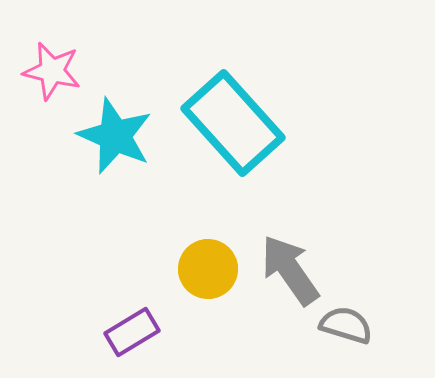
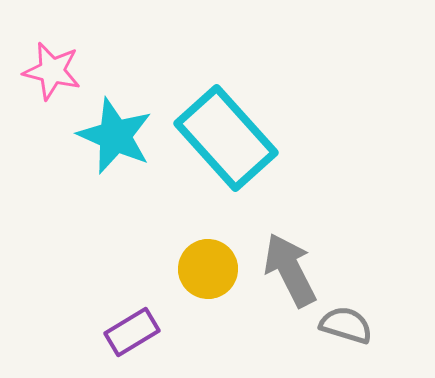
cyan rectangle: moved 7 px left, 15 px down
gray arrow: rotated 8 degrees clockwise
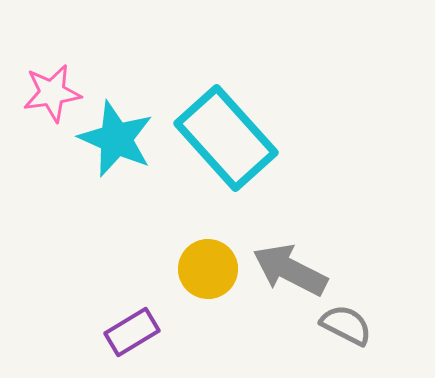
pink star: moved 22 px down; rotated 22 degrees counterclockwise
cyan star: moved 1 px right, 3 px down
gray arrow: rotated 36 degrees counterclockwise
gray semicircle: rotated 10 degrees clockwise
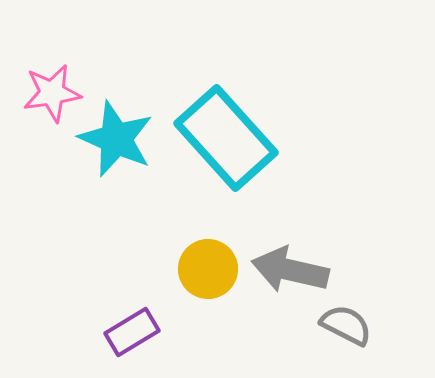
gray arrow: rotated 14 degrees counterclockwise
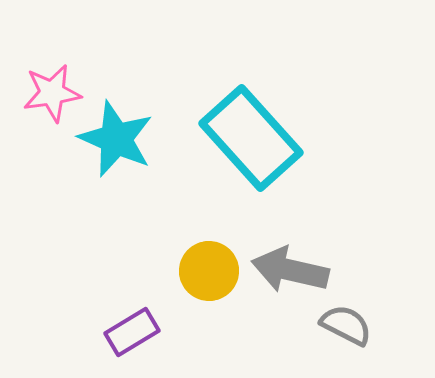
cyan rectangle: moved 25 px right
yellow circle: moved 1 px right, 2 px down
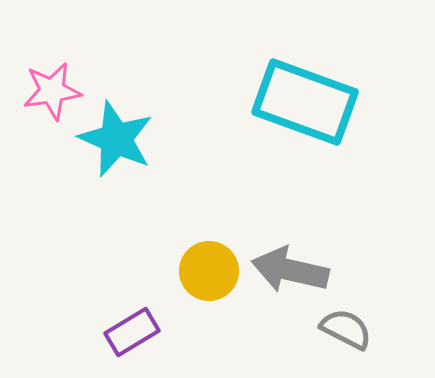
pink star: moved 2 px up
cyan rectangle: moved 54 px right, 36 px up; rotated 28 degrees counterclockwise
gray semicircle: moved 4 px down
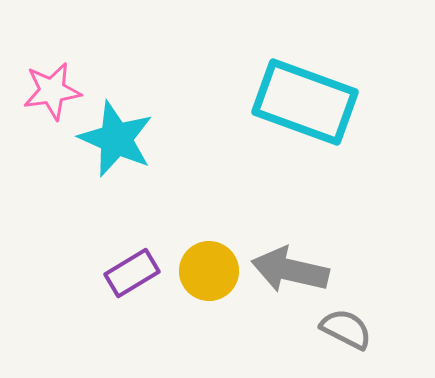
purple rectangle: moved 59 px up
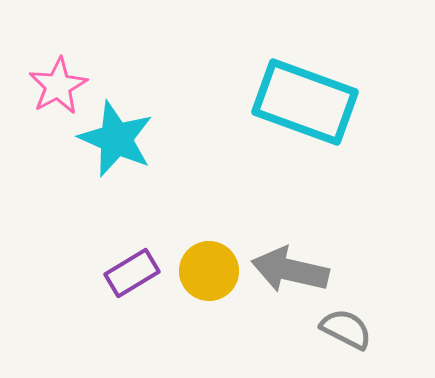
pink star: moved 6 px right, 5 px up; rotated 20 degrees counterclockwise
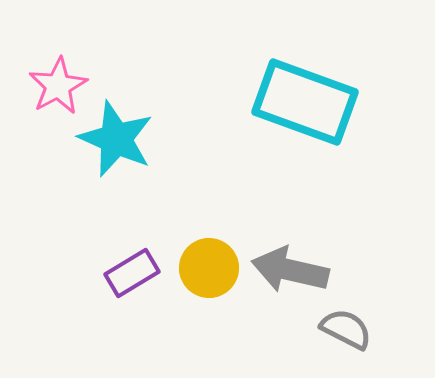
yellow circle: moved 3 px up
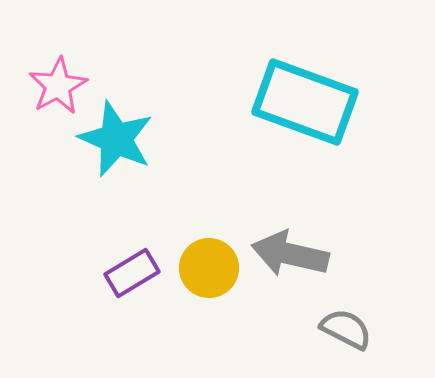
gray arrow: moved 16 px up
